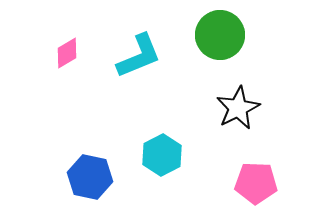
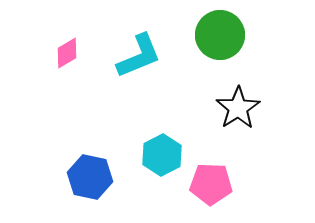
black star: rotated 6 degrees counterclockwise
pink pentagon: moved 45 px left, 1 px down
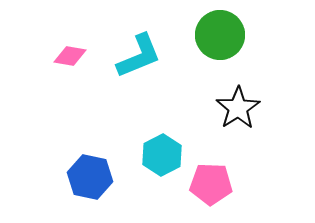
pink diamond: moved 3 px right, 3 px down; rotated 40 degrees clockwise
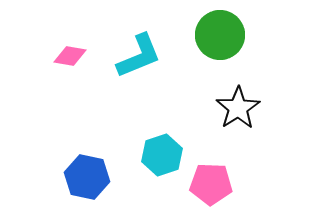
cyan hexagon: rotated 9 degrees clockwise
blue hexagon: moved 3 px left
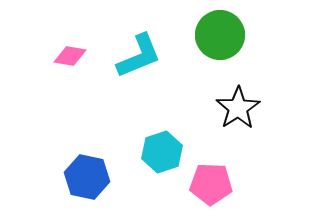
cyan hexagon: moved 3 px up
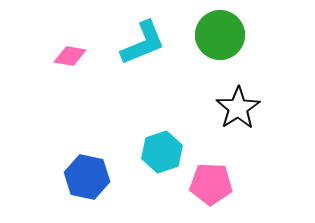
cyan L-shape: moved 4 px right, 13 px up
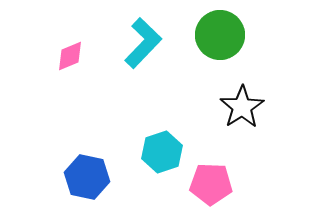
cyan L-shape: rotated 24 degrees counterclockwise
pink diamond: rotated 32 degrees counterclockwise
black star: moved 4 px right, 1 px up
